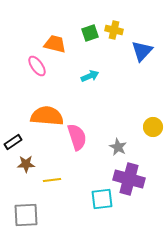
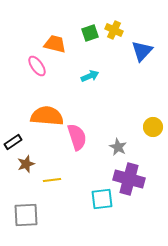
yellow cross: rotated 12 degrees clockwise
brown star: rotated 18 degrees counterclockwise
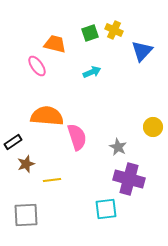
cyan arrow: moved 2 px right, 4 px up
cyan square: moved 4 px right, 10 px down
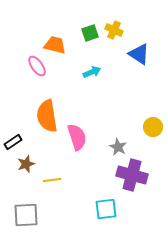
orange trapezoid: moved 1 px down
blue triangle: moved 3 px left, 3 px down; rotated 40 degrees counterclockwise
orange semicircle: rotated 104 degrees counterclockwise
purple cross: moved 3 px right, 4 px up
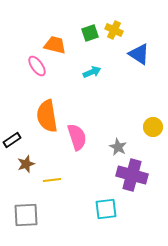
black rectangle: moved 1 px left, 2 px up
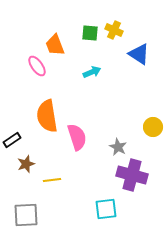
green square: rotated 24 degrees clockwise
orange trapezoid: rotated 125 degrees counterclockwise
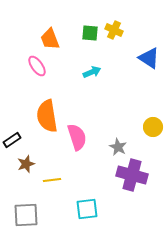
orange trapezoid: moved 5 px left, 6 px up
blue triangle: moved 10 px right, 4 px down
cyan square: moved 19 px left
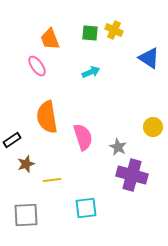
cyan arrow: moved 1 px left
orange semicircle: moved 1 px down
pink semicircle: moved 6 px right
cyan square: moved 1 px left, 1 px up
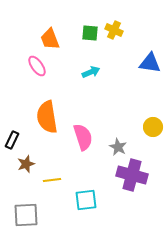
blue triangle: moved 1 px right, 5 px down; rotated 25 degrees counterclockwise
black rectangle: rotated 30 degrees counterclockwise
cyan square: moved 8 px up
